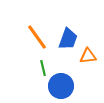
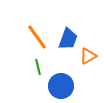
orange triangle: rotated 24 degrees counterclockwise
green line: moved 5 px left, 1 px up
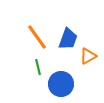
blue circle: moved 2 px up
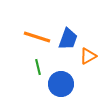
orange line: rotated 36 degrees counterclockwise
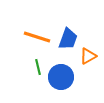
blue circle: moved 7 px up
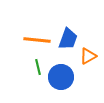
orange line: moved 3 px down; rotated 12 degrees counterclockwise
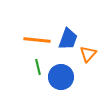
orange triangle: moved 2 px up; rotated 18 degrees counterclockwise
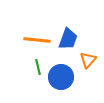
orange triangle: moved 6 px down
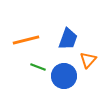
orange line: moved 11 px left; rotated 20 degrees counterclockwise
green line: rotated 56 degrees counterclockwise
blue circle: moved 3 px right, 1 px up
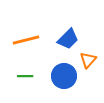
blue trapezoid: rotated 25 degrees clockwise
green line: moved 13 px left, 9 px down; rotated 21 degrees counterclockwise
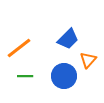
orange line: moved 7 px left, 8 px down; rotated 24 degrees counterclockwise
